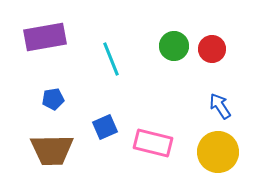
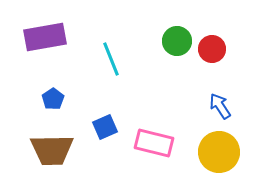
green circle: moved 3 px right, 5 px up
blue pentagon: rotated 25 degrees counterclockwise
pink rectangle: moved 1 px right
yellow circle: moved 1 px right
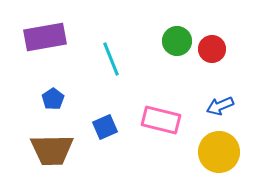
blue arrow: rotated 80 degrees counterclockwise
pink rectangle: moved 7 px right, 23 px up
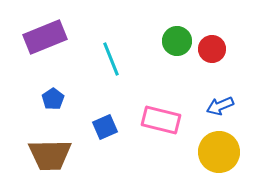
purple rectangle: rotated 12 degrees counterclockwise
brown trapezoid: moved 2 px left, 5 px down
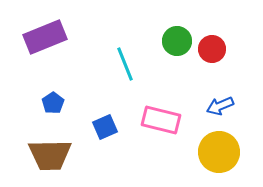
cyan line: moved 14 px right, 5 px down
blue pentagon: moved 4 px down
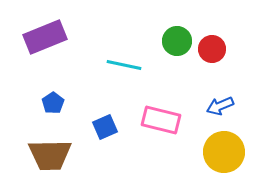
cyan line: moved 1 px left, 1 px down; rotated 56 degrees counterclockwise
yellow circle: moved 5 px right
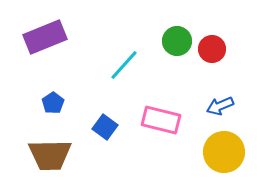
cyan line: rotated 60 degrees counterclockwise
blue square: rotated 30 degrees counterclockwise
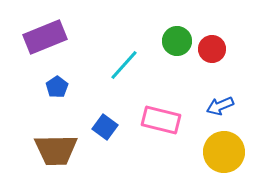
blue pentagon: moved 4 px right, 16 px up
brown trapezoid: moved 6 px right, 5 px up
